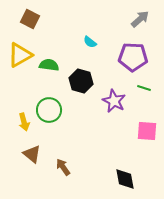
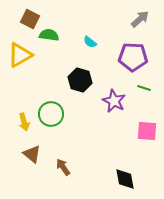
green semicircle: moved 30 px up
black hexagon: moved 1 px left, 1 px up
green circle: moved 2 px right, 4 px down
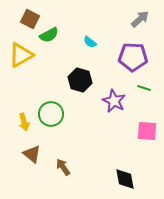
green semicircle: rotated 144 degrees clockwise
yellow triangle: moved 1 px right
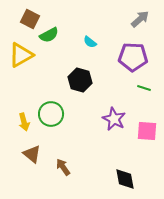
purple star: moved 18 px down
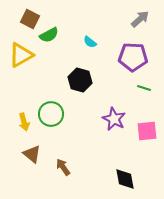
pink square: rotated 10 degrees counterclockwise
